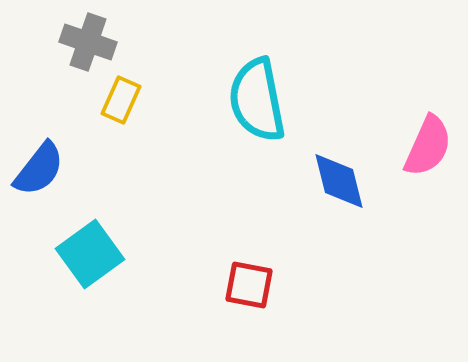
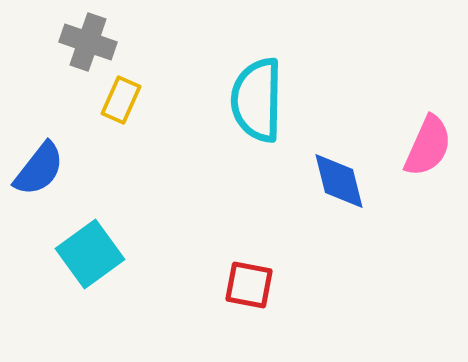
cyan semicircle: rotated 12 degrees clockwise
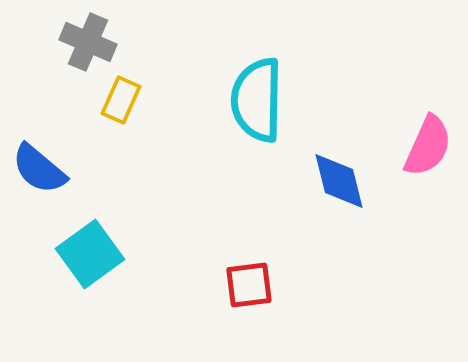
gray cross: rotated 4 degrees clockwise
blue semicircle: rotated 92 degrees clockwise
red square: rotated 18 degrees counterclockwise
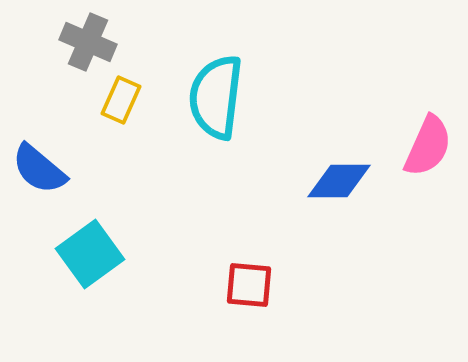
cyan semicircle: moved 41 px left, 3 px up; rotated 6 degrees clockwise
blue diamond: rotated 76 degrees counterclockwise
red square: rotated 12 degrees clockwise
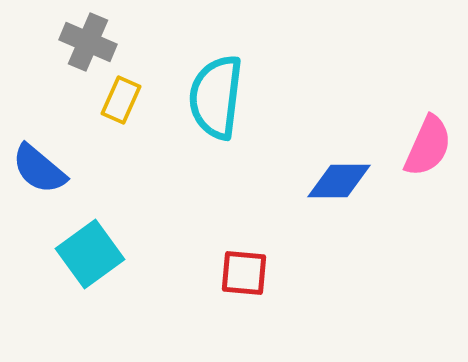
red square: moved 5 px left, 12 px up
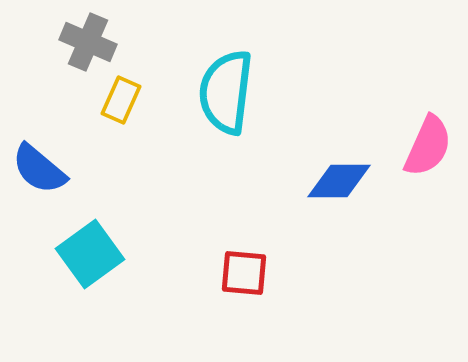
cyan semicircle: moved 10 px right, 5 px up
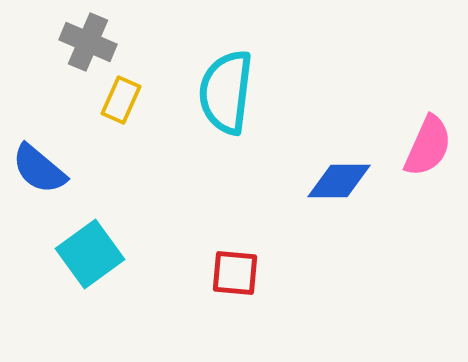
red square: moved 9 px left
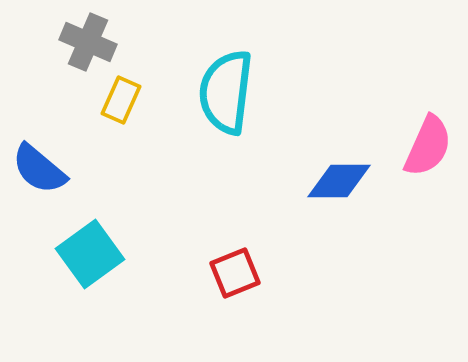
red square: rotated 27 degrees counterclockwise
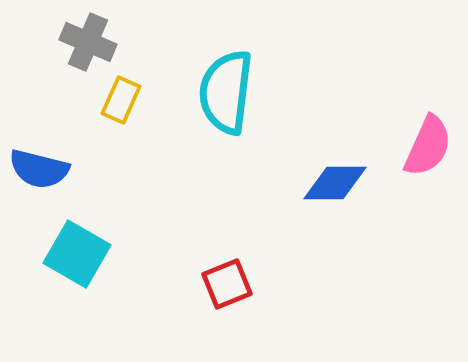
blue semicircle: rotated 26 degrees counterclockwise
blue diamond: moved 4 px left, 2 px down
cyan square: moved 13 px left; rotated 24 degrees counterclockwise
red square: moved 8 px left, 11 px down
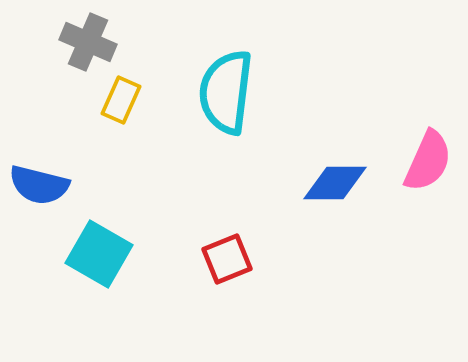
pink semicircle: moved 15 px down
blue semicircle: moved 16 px down
cyan square: moved 22 px right
red square: moved 25 px up
